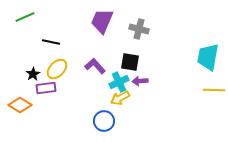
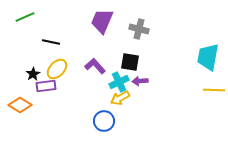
purple rectangle: moved 2 px up
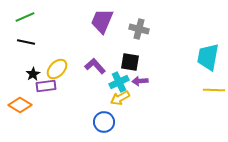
black line: moved 25 px left
blue circle: moved 1 px down
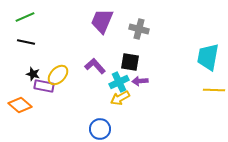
yellow ellipse: moved 1 px right, 6 px down
black star: rotated 24 degrees counterclockwise
purple rectangle: moved 2 px left; rotated 18 degrees clockwise
orange diamond: rotated 10 degrees clockwise
blue circle: moved 4 px left, 7 px down
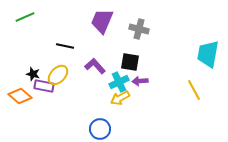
black line: moved 39 px right, 4 px down
cyan trapezoid: moved 3 px up
yellow line: moved 20 px left; rotated 60 degrees clockwise
orange diamond: moved 9 px up
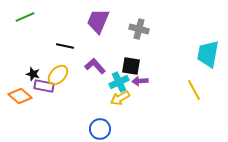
purple trapezoid: moved 4 px left
black square: moved 1 px right, 4 px down
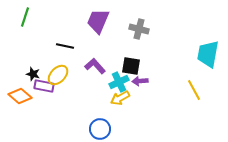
green line: rotated 48 degrees counterclockwise
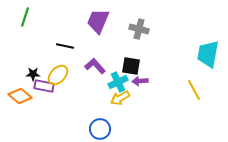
black star: rotated 16 degrees counterclockwise
cyan cross: moved 1 px left
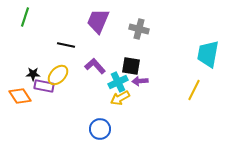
black line: moved 1 px right, 1 px up
yellow line: rotated 55 degrees clockwise
orange diamond: rotated 15 degrees clockwise
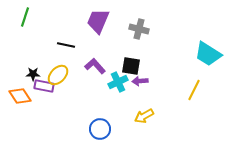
cyan trapezoid: rotated 68 degrees counterclockwise
yellow arrow: moved 24 px right, 18 px down
